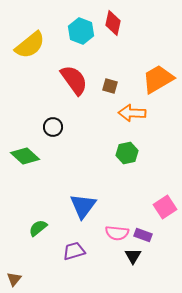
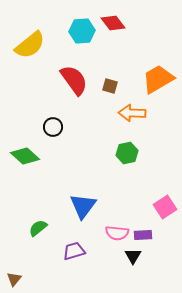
red diamond: rotated 50 degrees counterclockwise
cyan hexagon: moved 1 px right; rotated 25 degrees counterclockwise
purple rectangle: rotated 24 degrees counterclockwise
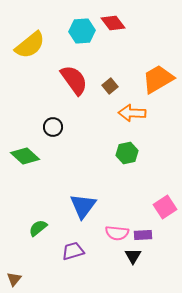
brown square: rotated 35 degrees clockwise
purple trapezoid: moved 1 px left
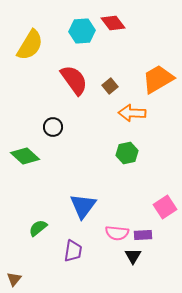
yellow semicircle: rotated 20 degrees counterclockwise
purple trapezoid: rotated 115 degrees clockwise
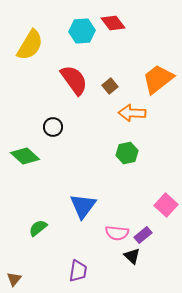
orange trapezoid: rotated 8 degrees counterclockwise
pink square: moved 1 px right, 2 px up; rotated 15 degrees counterclockwise
purple rectangle: rotated 36 degrees counterclockwise
purple trapezoid: moved 5 px right, 20 px down
black triangle: moved 1 px left; rotated 18 degrees counterclockwise
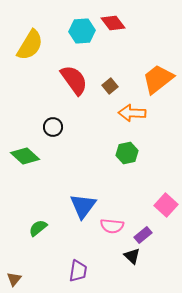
pink semicircle: moved 5 px left, 7 px up
